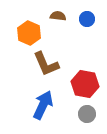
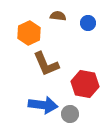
blue circle: moved 1 px right, 4 px down
orange hexagon: rotated 10 degrees clockwise
blue arrow: rotated 72 degrees clockwise
gray circle: moved 17 px left
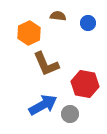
blue arrow: rotated 36 degrees counterclockwise
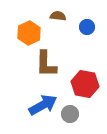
blue circle: moved 1 px left, 4 px down
brown L-shape: rotated 24 degrees clockwise
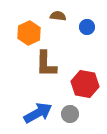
blue arrow: moved 5 px left, 8 px down
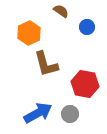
brown semicircle: moved 3 px right, 5 px up; rotated 28 degrees clockwise
brown L-shape: rotated 16 degrees counterclockwise
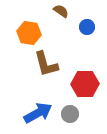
orange hexagon: rotated 25 degrees counterclockwise
red hexagon: rotated 12 degrees counterclockwise
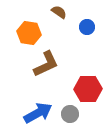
brown semicircle: moved 2 px left, 1 px down
brown L-shape: rotated 100 degrees counterclockwise
red hexagon: moved 3 px right, 5 px down
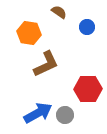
gray circle: moved 5 px left, 1 px down
